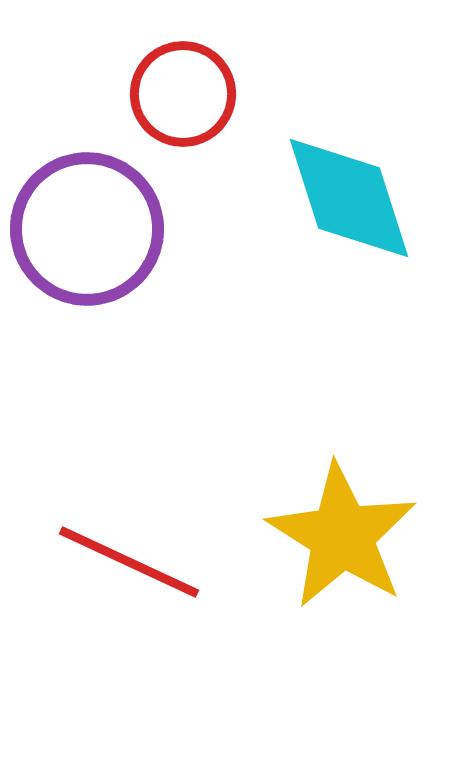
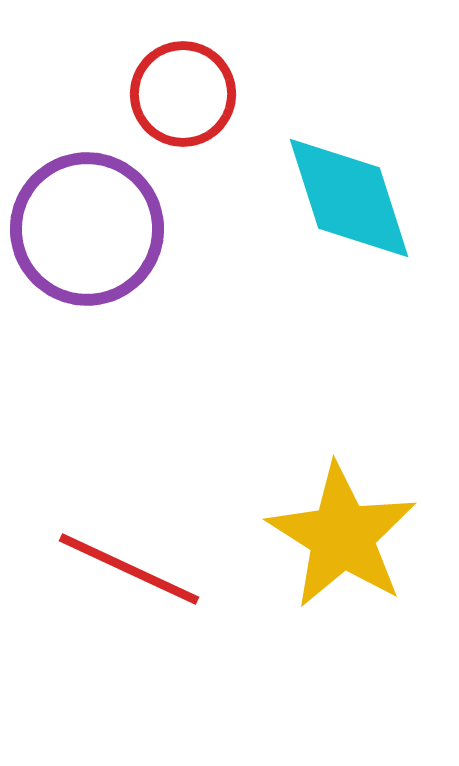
red line: moved 7 px down
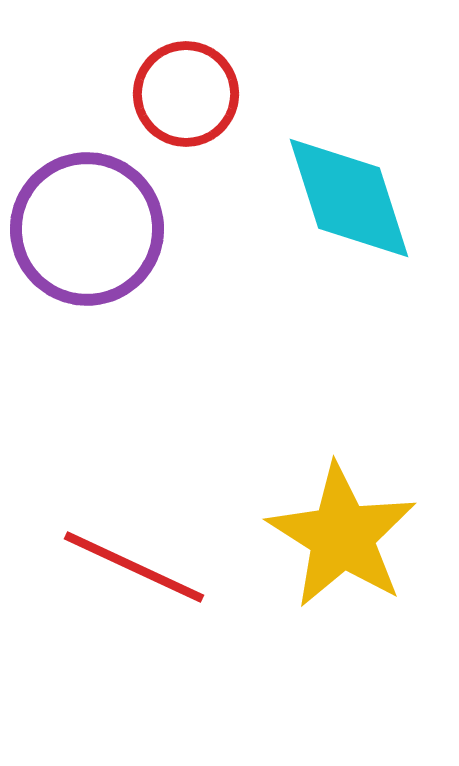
red circle: moved 3 px right
red line: moved 5 px right, 2 px up
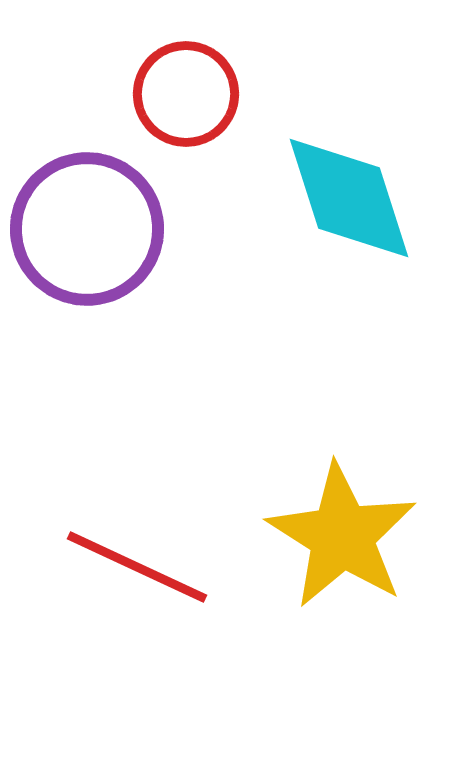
red line: moved 3 px right
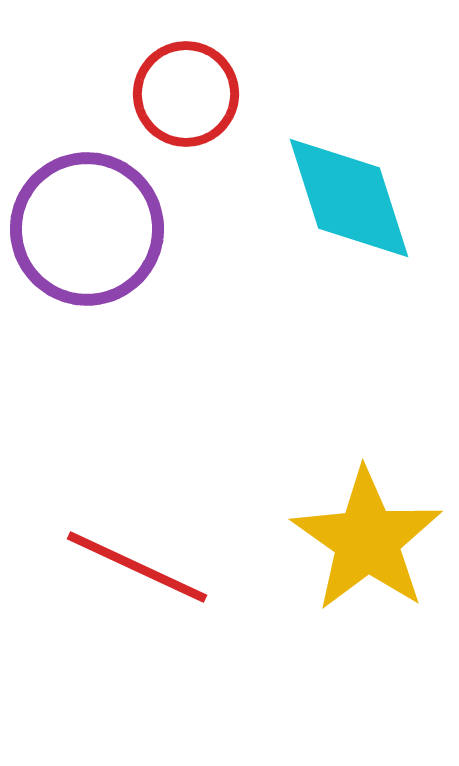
yellow star: moved 25 px right, 4 px down; rotated 3 degrees clockwise
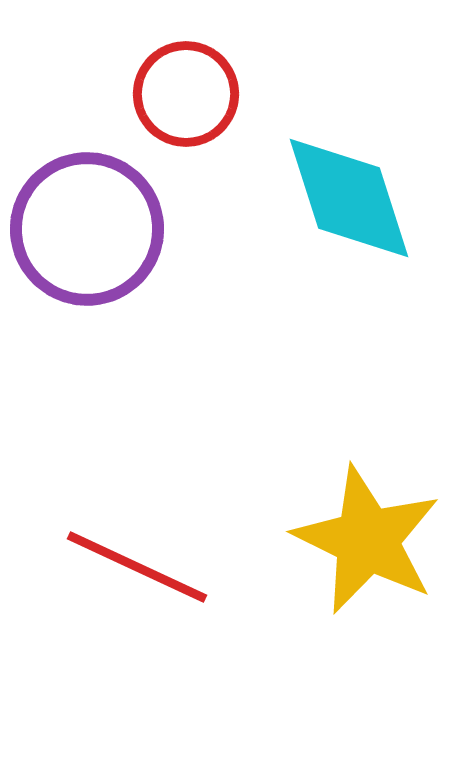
yellow star: rotated 9 degrees counterclockwise
